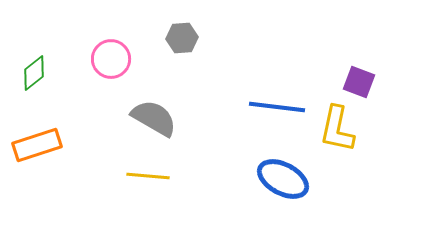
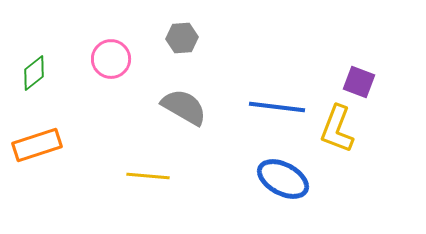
gray semicircle: moved 30 px right, 11 px up
yellow L-shape: rotated 9 degrees clockwise
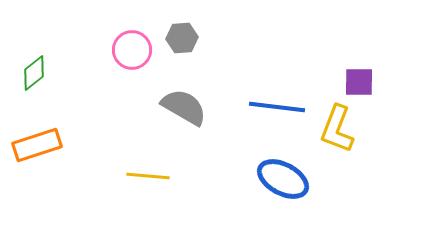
pink circle: moved 21 px right, 9 px up
purple square: rotated 20 degrees counterclockwise
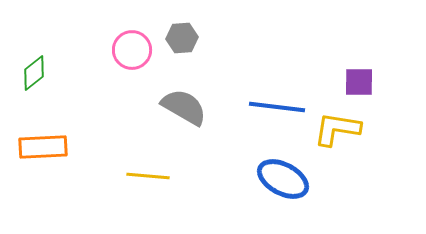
yellow L-shape: rotated 78 degrees clockwise
orange rectangle: moved 6 px right, 2 px down; rotated 15 degrees clockwise
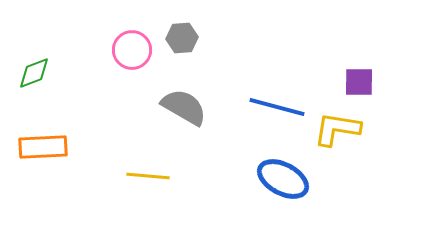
green diamond: rotated 18 degrees clockwise
blue line: rotated 8 degrees clockwise
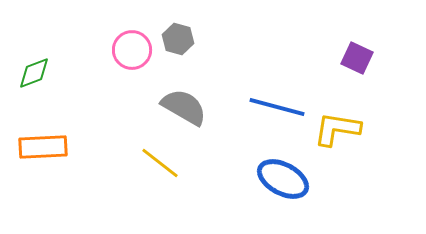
gray hexagon: moved 4 px left, 1 px down; rotated 20 degrees clockwise
purple square: moved 2 px left, 24 px up; rotated 24 degrees clockwise
yellow line: moved 12 px right, 13 px up; rotated 33 degrees clockwise
